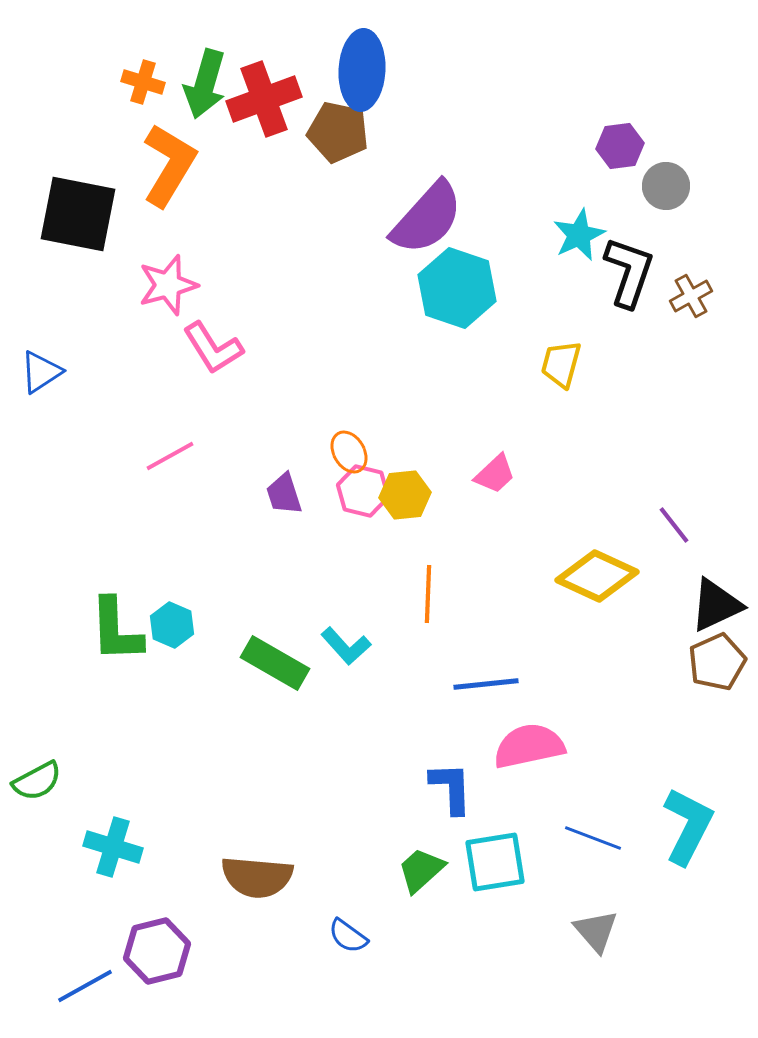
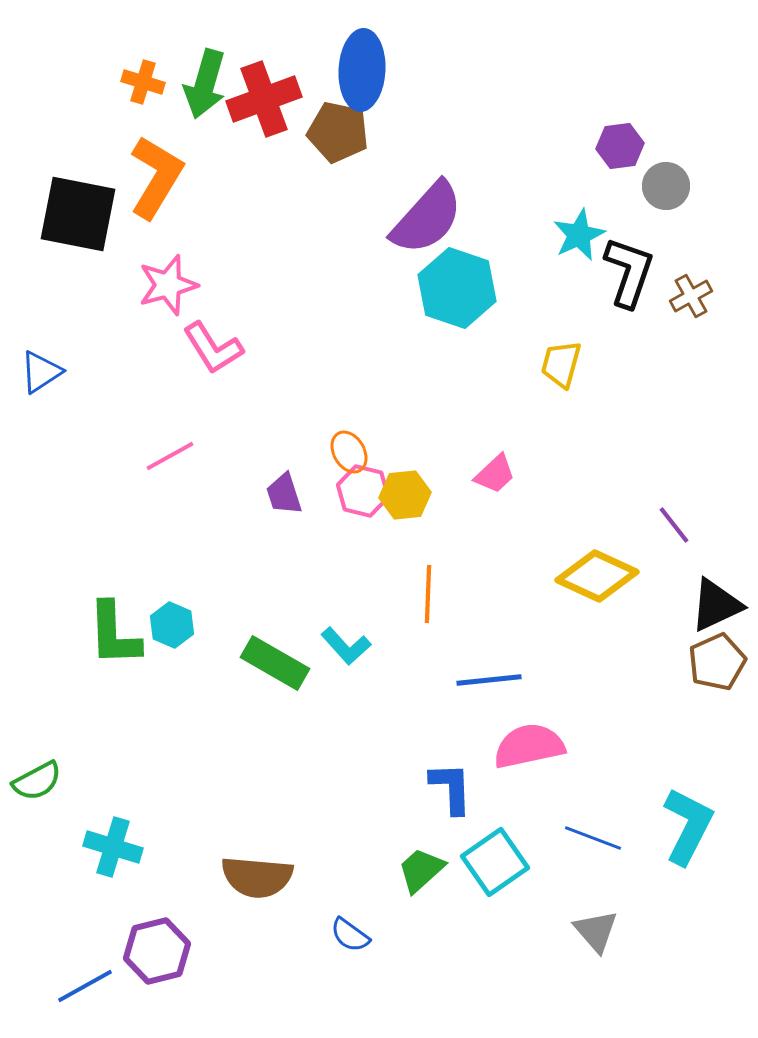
orange L-shape at (169, 165): moved 13 px left, 12 px down
green L-shape at (116, 630): moved 2 px left, 4 px down
blue line at (486, 684): moved 3 px right, 4 px up
cyan square at (495, 862): rotated 26 degrees counterclockwise
blue semicircle at (348, 936): moved 2 px right, 1 px up
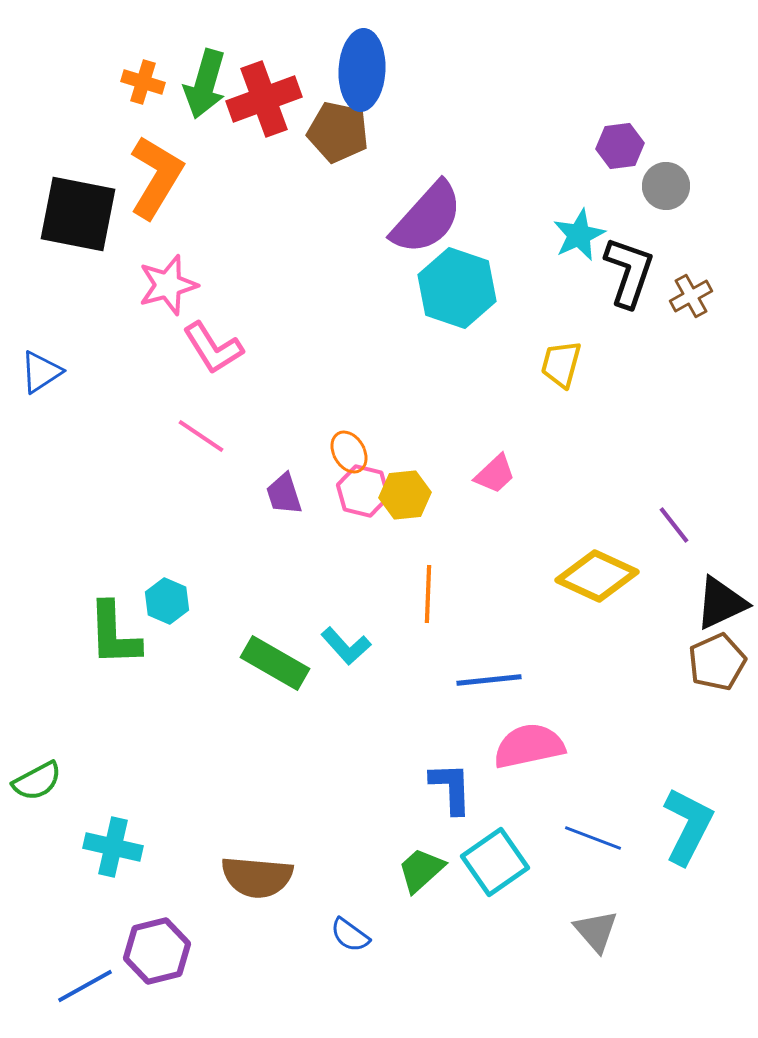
pink line at (170, 456): moved 31 px right, 20 px up; rotated 63 degrees clockwise
black triangle at (716, 605): moved 5 px right, 2 px up
cyan hexagon at (172, 625): moved 5 px left, 24 px up
cyan cross at (113, 847): rotated 4 degrees counterclockwise
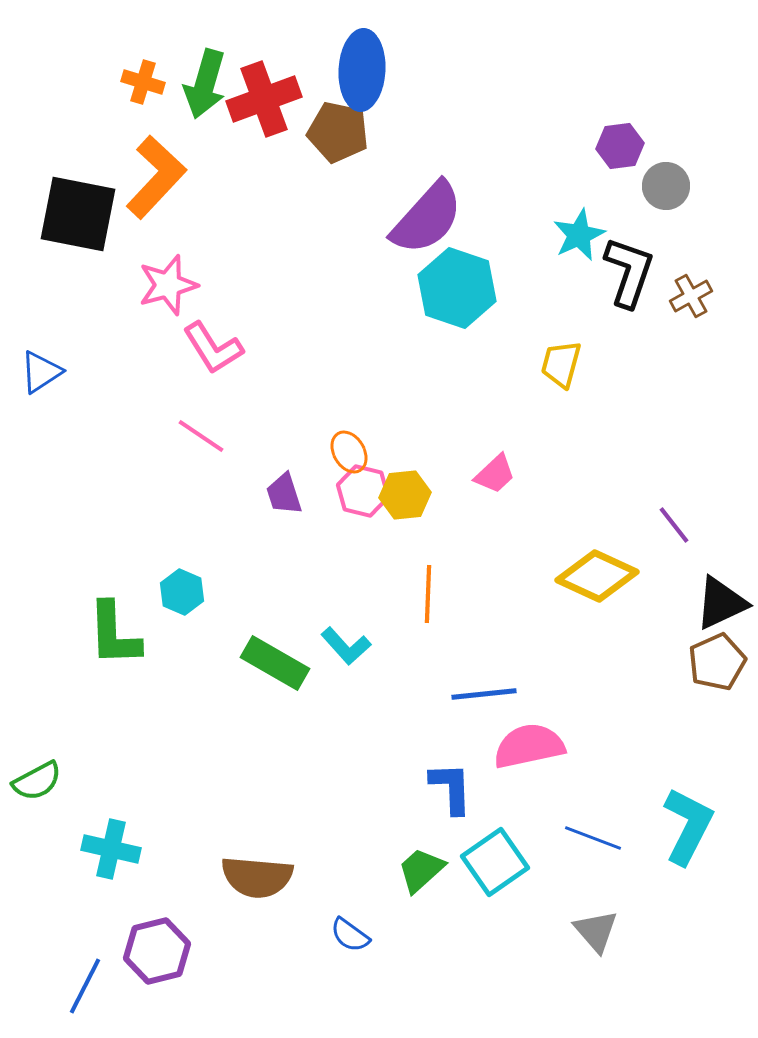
orange L-shape at (156, 177): rotated 12 degrees clockwise
cyan hexagon at (167, 601): moved 15 px right, 9 px up
blue line at (489, 680): moved 5 px left, 14 px down
cyan cross at (113, 847): moved 2 px left, 2 px down
blue line at (85, 986): rotated 34 degrees counterclockwise
